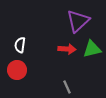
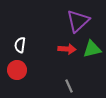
gray line: moved 2 px right, 1 px up
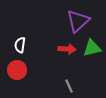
green triangle: moved 1 px up
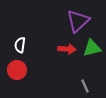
gray line: moved 16 px right
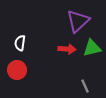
white semicircle: moved 2 px up
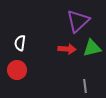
gray line: rotated 16 degrees clockwise
